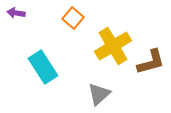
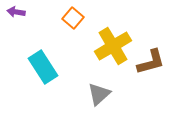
purple arrow: moved 1 px up
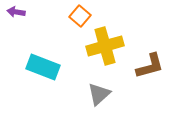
orange square: moved 7 px right, 2 px up
yellow cross: moved 8 px left; rotated 15 degrees clockwise
brown L-shape: moved 1 px left, 4 px down
cyan rectangle: rotated 36 degrees counterclockwise
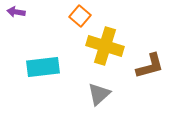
yellow cross: rotated 33 degrees clockwise
cyan rectangle: rotated 28 degrees counterclockwise
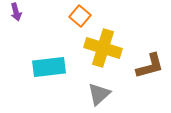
purple arrow: rotated 114 degrees counterclockwise
yellow cross: moved 2 px left, 2 px down
cyan rectangle: moved 6 px right
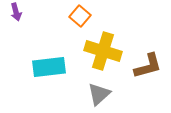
yellow cross: moved 3 px down
brown L-shape: moved 2 px left
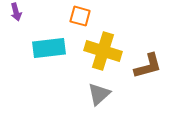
orange square: rotated 25 degrees counterclockwise
cyan rectangle: moved 19 px up
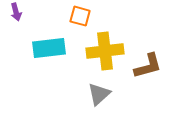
yellow cross: moved 2 px right; rotated 24 degrees counterclockwise
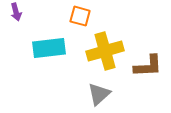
yellow cross: rotated 9 degrees counterclockwise
brown L-shape: rotated 12 degrees clockwise
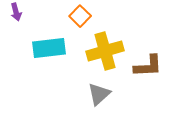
orange square: rotated 30 degrees clockwise
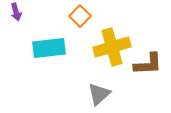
yellow cross: moved 7 px right, 4 px up
brown L-shape: moved 2 px up
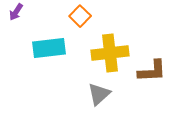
purple arrow: rotated 48 degrees clockwise
yellow cross: moved 2 px left, 6 px down; rotated 9 degrees clockwise
brown L-shape: moved 4 px right, 7 px down
